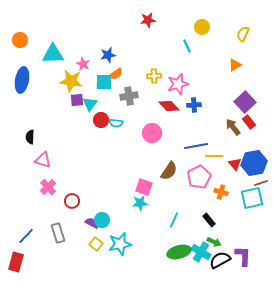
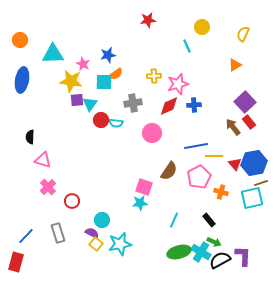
gray cross at (129, 96): moved 4 px right, 7 px down
red diamond at (169, 106): rotated 70 degrees counterclockwise
purple semicircle at (92, 223): moved 10 px down
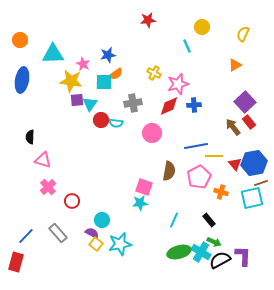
yellow cross at (154, 76): moved 3 px up; rotated 32 degrees clockwise
brown semicircle at (169, 171): rotated 24 degrees counterclockwise
gray rectangle at (58, 233): rotated 24 degrees counterclockwise
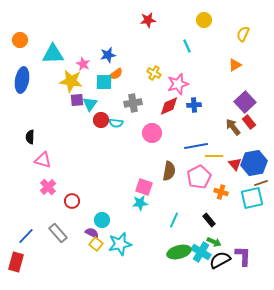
yellow circle at (202, 27): moved 2 px right, 7 px up
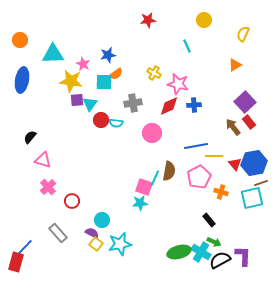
pink star at (178, 84): rotated 30 degrees clockwise
black semicircle at (30, 137): rotated 40 degrees clockwise
cyan line at (174, 220): moved 19 px left, 42 px up
blue line at (26, 236): moved 1 px left, 11 px down
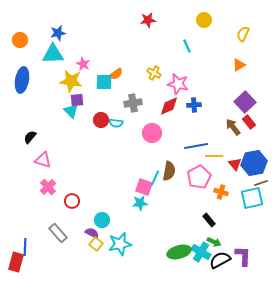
blue star at (108, 55): moved 50 px left, 22 px up
orange triangle at (235, 65): moved 4 px right
cyan triangle at (90, 104): moved 19 px left, 7 px down; rotated 21 degrees counterclockwise
blue line at (25, 247): rotated 42 degrees counterclockwise
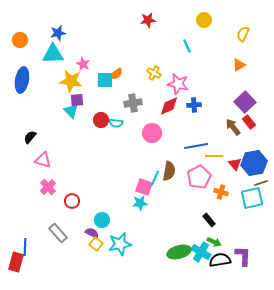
cyan square at (104, 82): moved 1 px right, 2 px up
black semicircle at (220, 260): rotated 20 degrees clockwise
